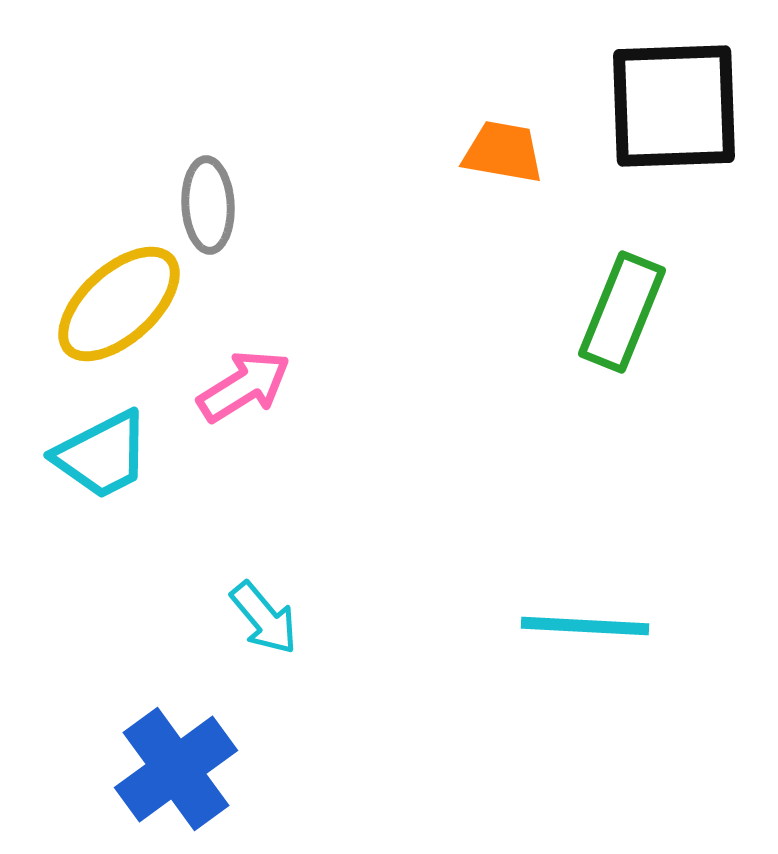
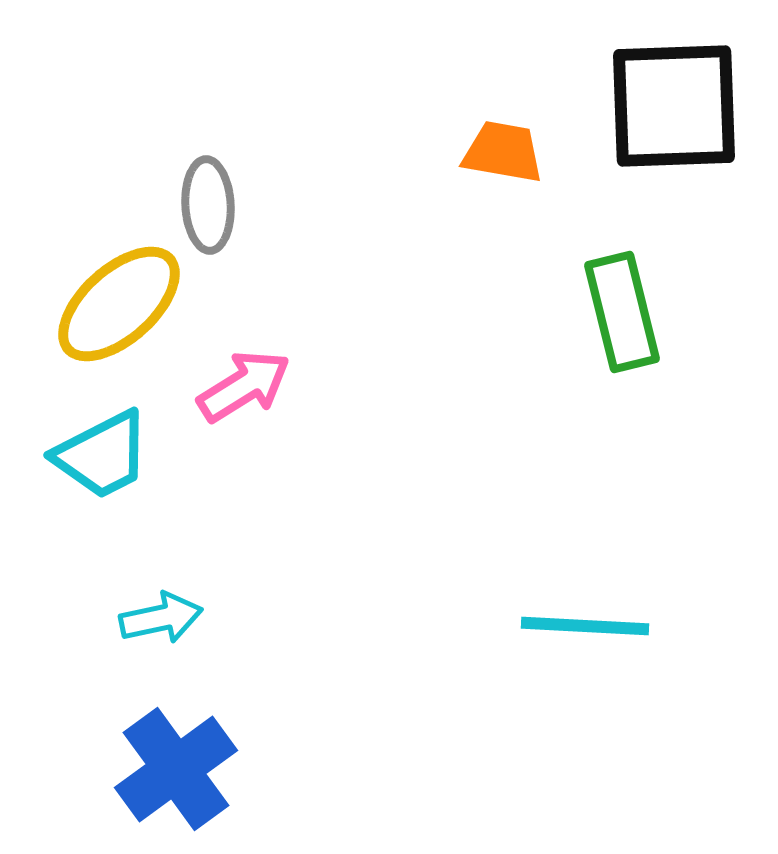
green rectangle: rotated 36 degrees counterclockwise
cyan arrow: moved 103 px left; rotated 62 degrees counterclockwise
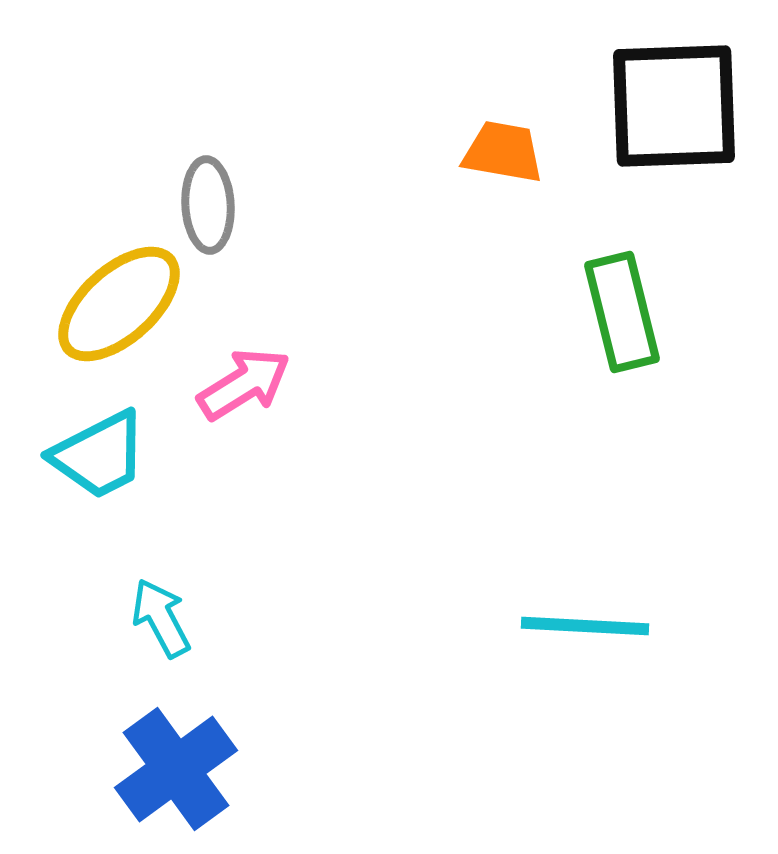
pink arrow: moved 2 px up
cyan trapezoid: moved 3 px left
cyan arrow: rotated 106 degrees counterclockwise
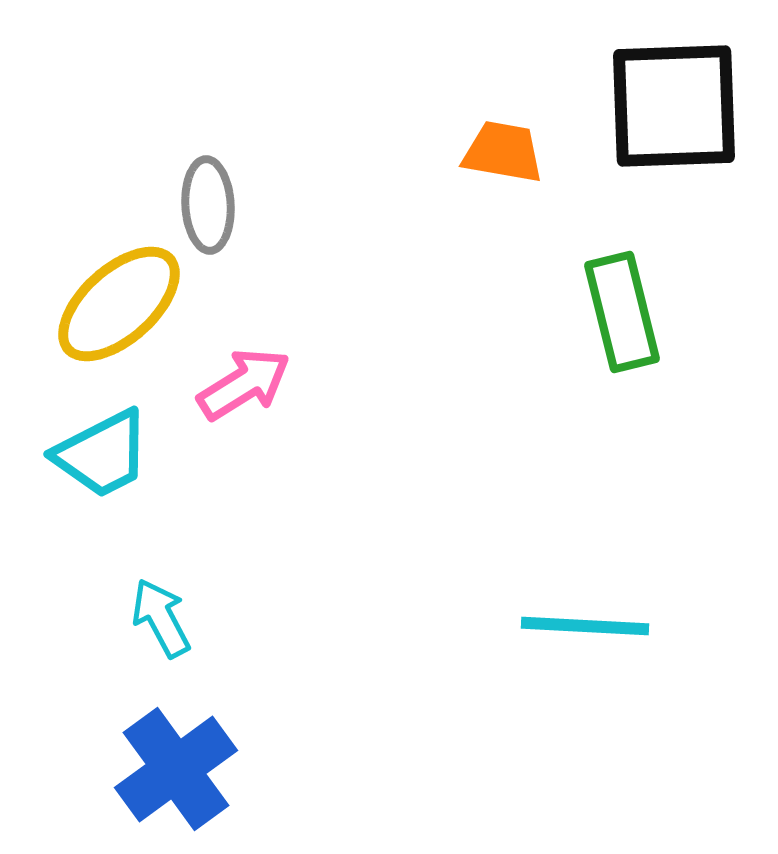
cyan trapezoid: moved 3 px right, 1 px up
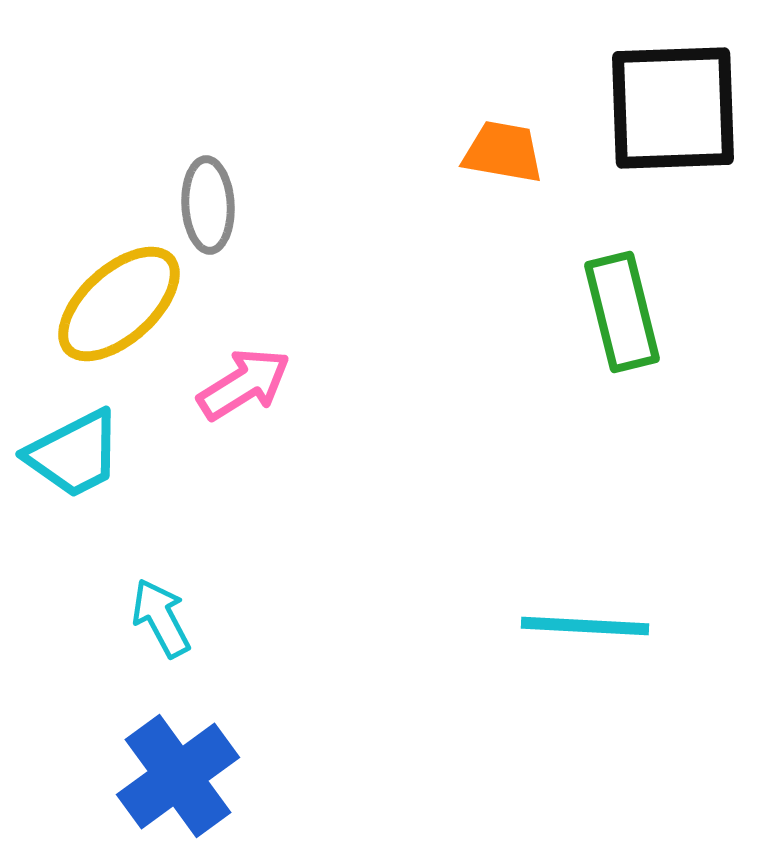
black square: moved 1 px left, 2 px down
cyan trapezoid: moved 28 px left
blue cross: moved 2 px right, 7 px down
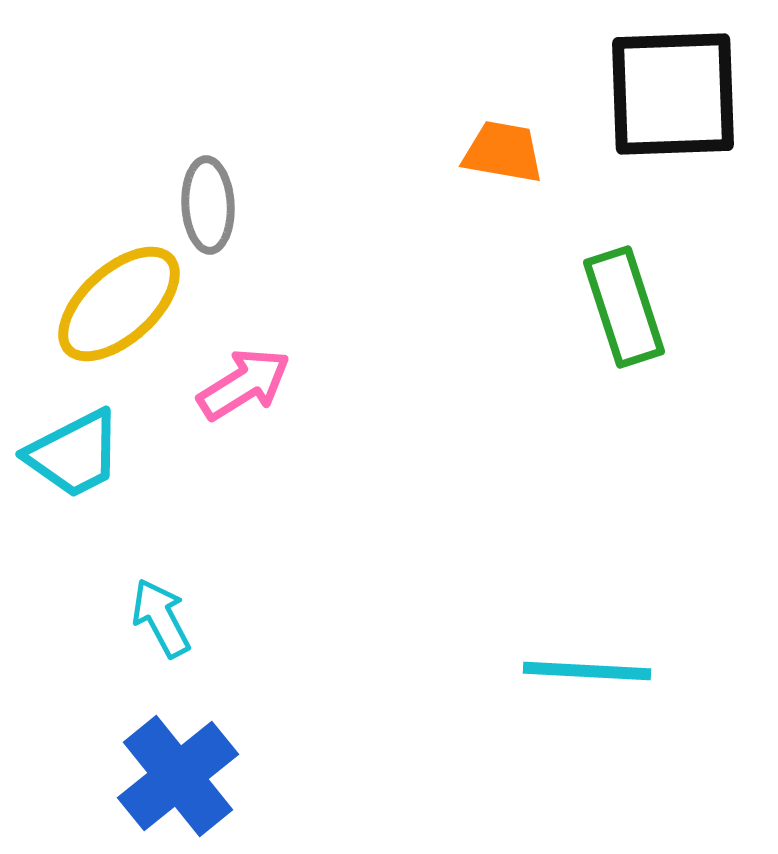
black square: moved 14 px up
green rectangle: moved 2 px right, 5 px up; rotated 4 degrees counterclockwise
cyan line: moved 2 px right, 45 px down
blue cross: rotated 3 degrees counterclockwise
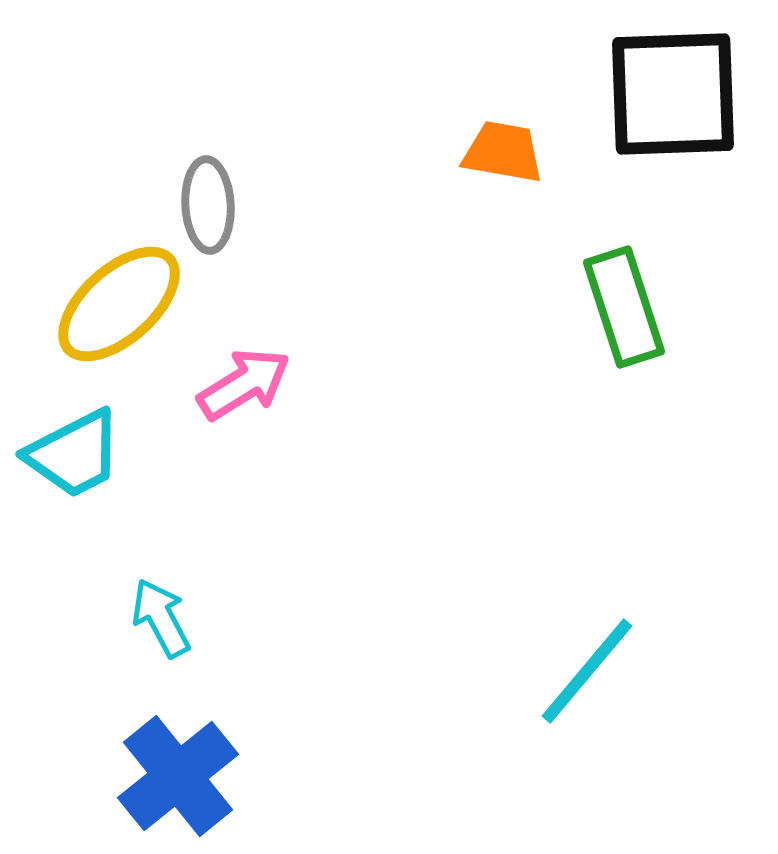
cyan line: rotated 53 degrees counterclockwise
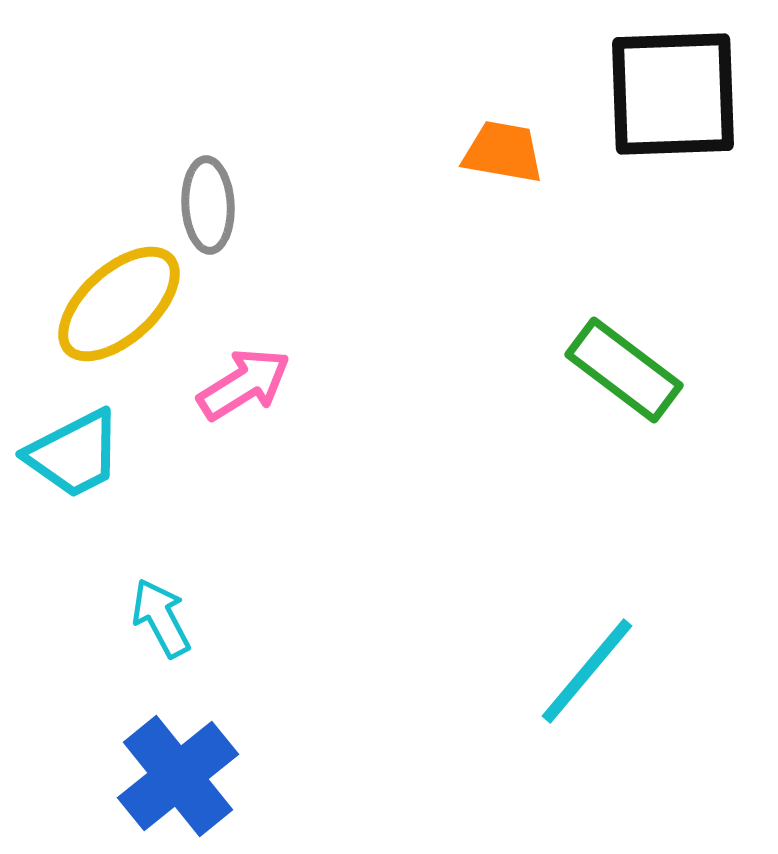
green rectangle: moved 63 px down; rotated 35 degrees counterclockwise
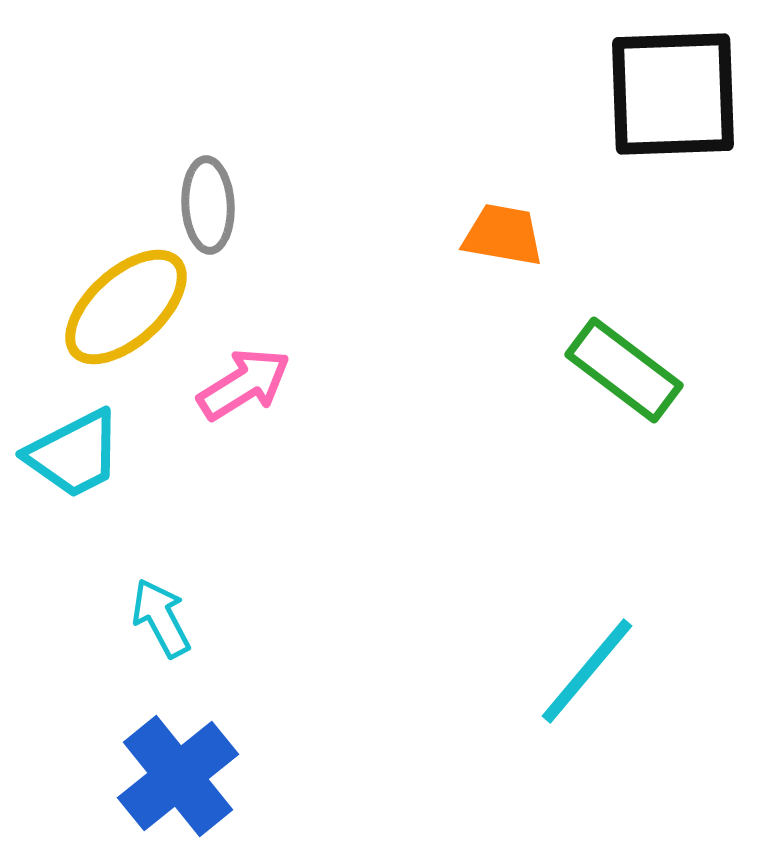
orange trapezoid: moved 83 px down
yellow ellipse: moved 7 px right, 3 px down
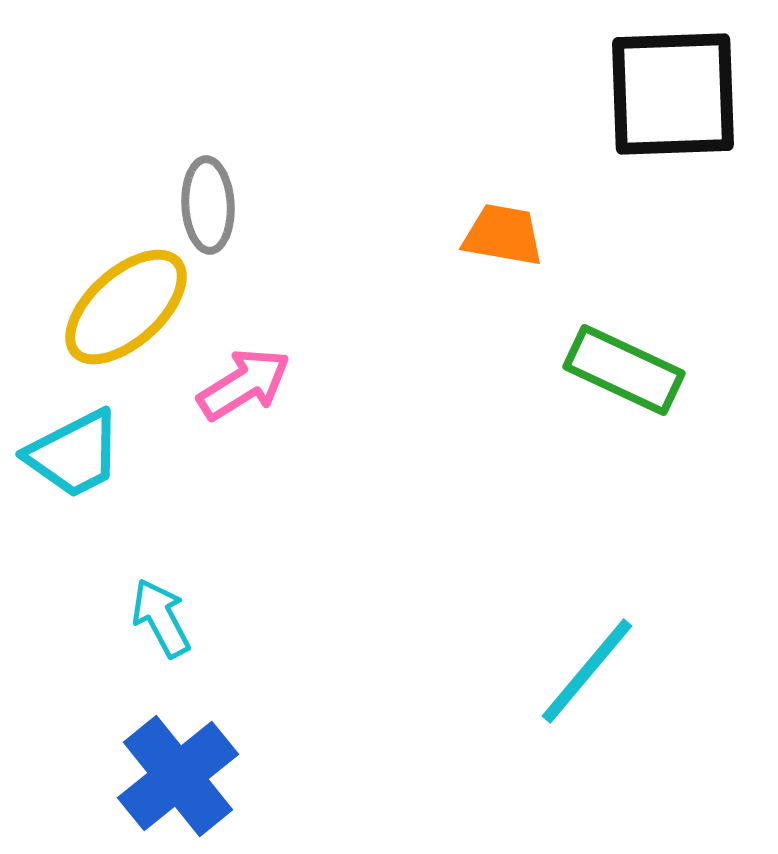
green rectangle: rotated 12 degrees counterclockwise
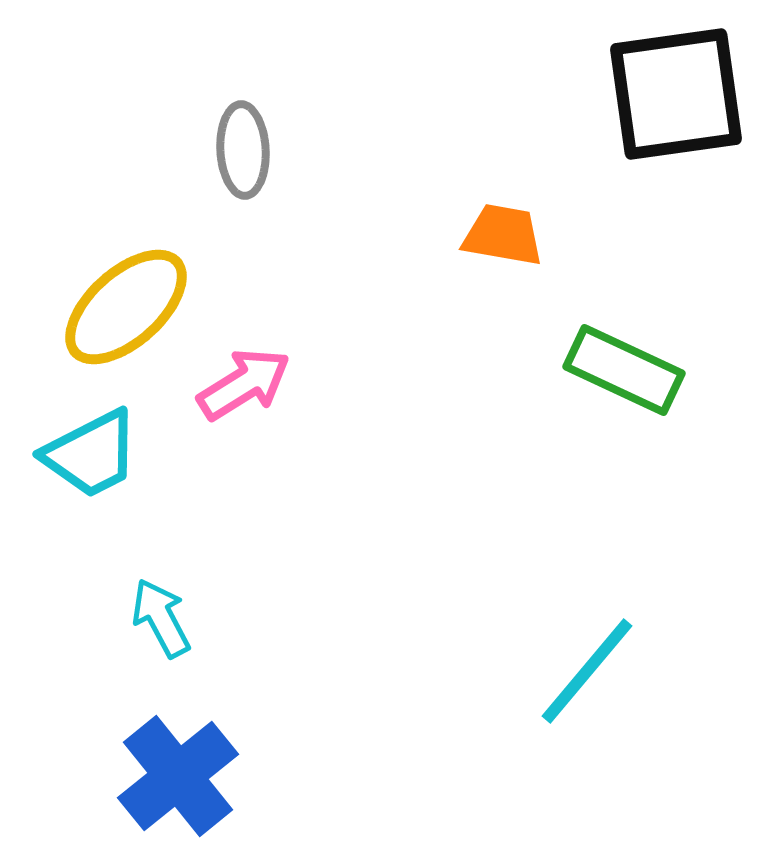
black square: moved 3 px right; rotated 6 degrees counterclockwise
gray ellipse: moved 35 px right, 55 px up
cyan trapezoid: moved 17 px right
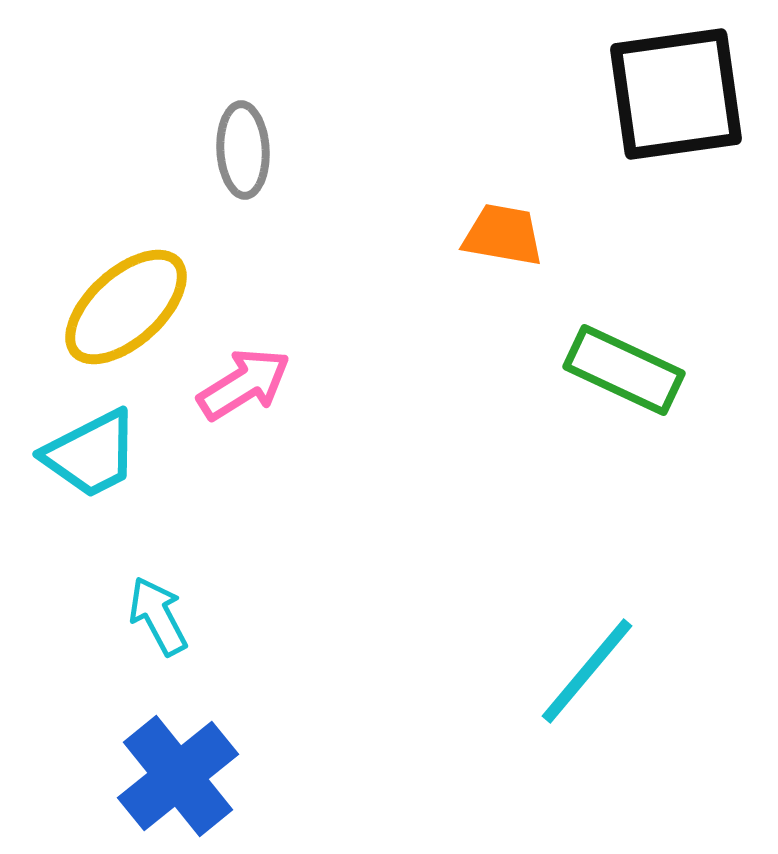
cyan arrow: moved 3 px left, 2 px up
